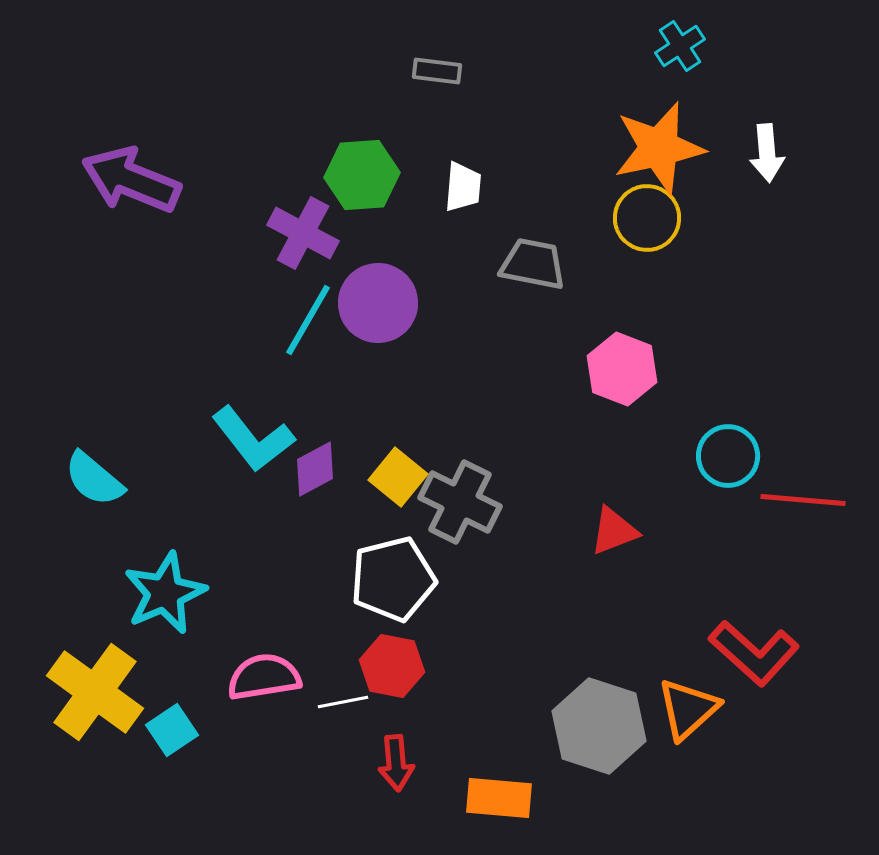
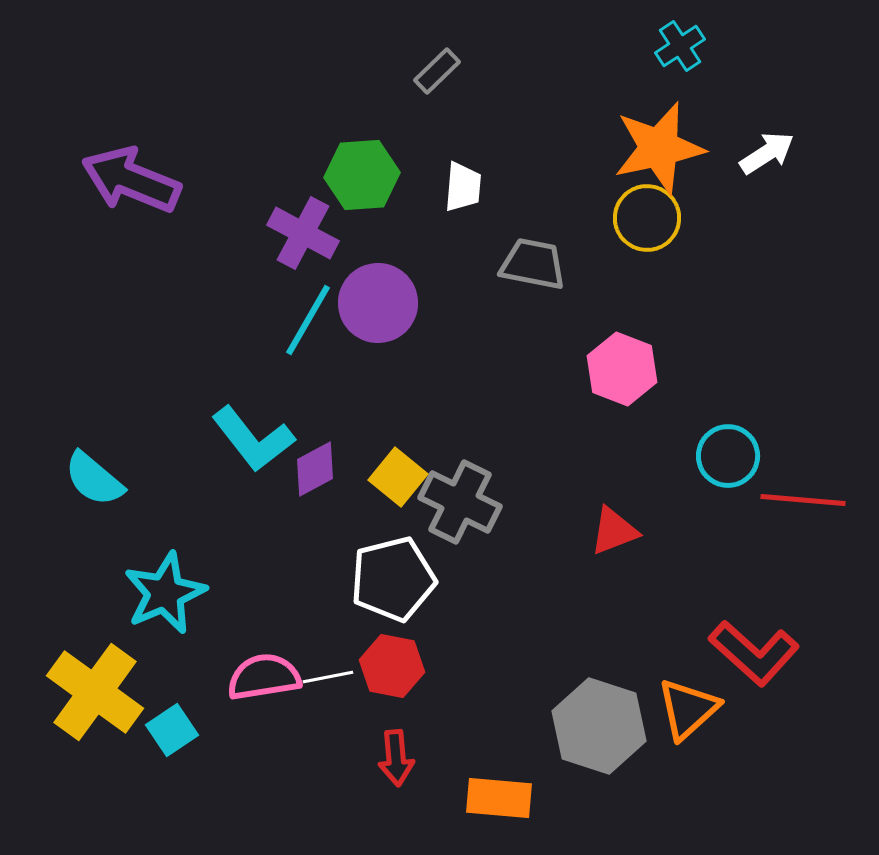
gray rectangle: rotated 51 degrees counterclockwise
white arrow: rotated 118 degrees counterclockwise
white line: moved 15 px left, 25 px up
red arrow: moved 5 px up
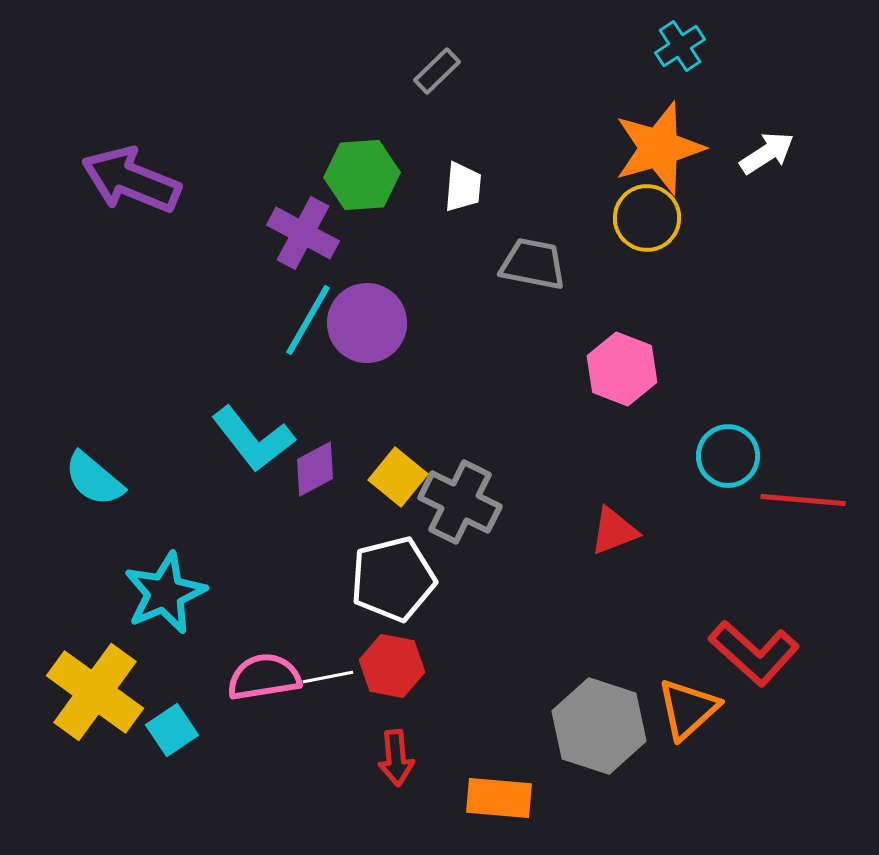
orange star: rotated 4 degrees counterclockwise
purple circle: moved 11 px left, 20 px down
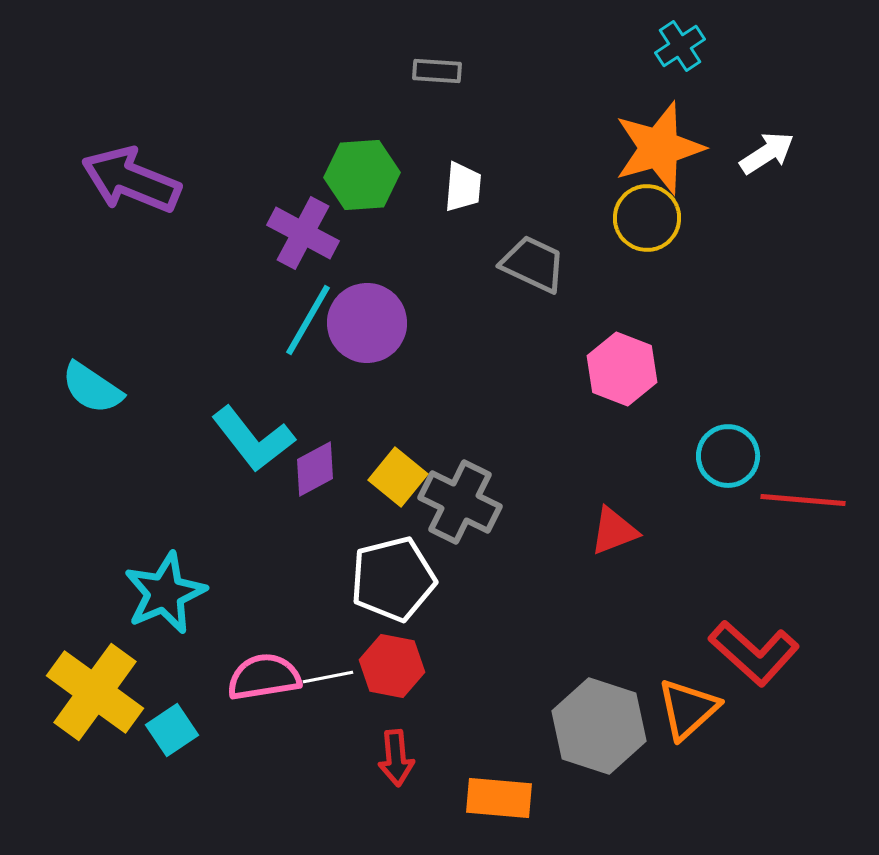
gray rectangle: rotated 48 degrees clockwise
gray trapezoid: rotated 14 degrees clockwise
cyan semicircle: moved 2 px left, 91 px up; rotated 6 degrees counterclockwise
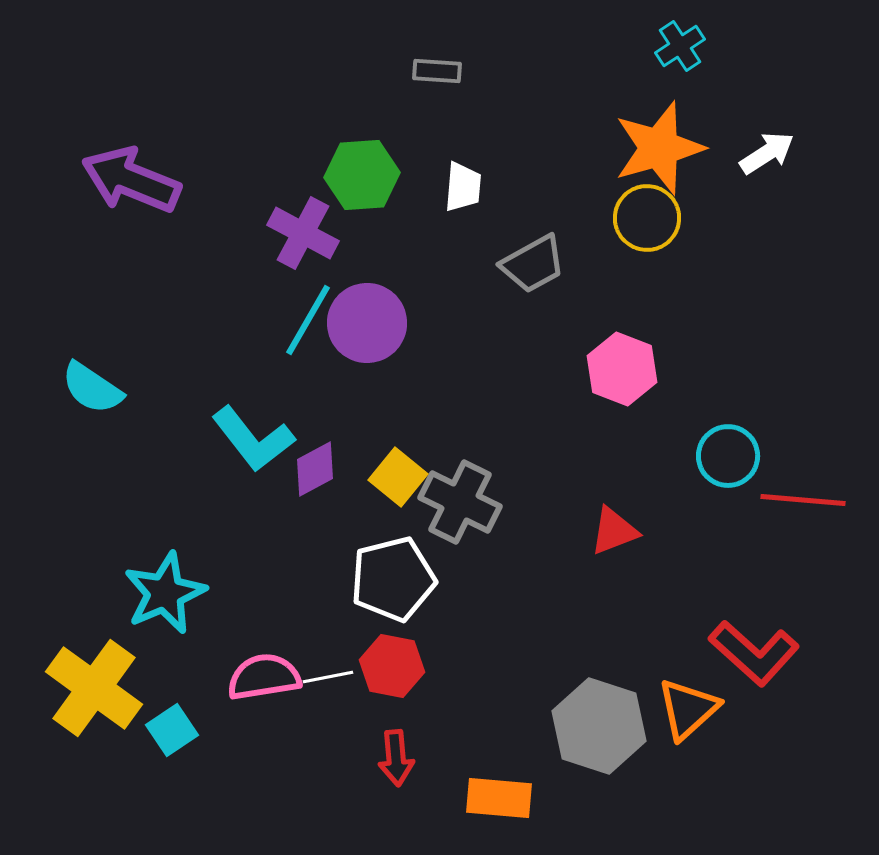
gray trapezoid: rotated 126 degrees clockwise
yellow cross: moved 1 px left, 4 px up
